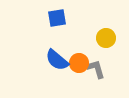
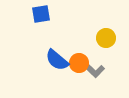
blue square: moved 16 px left, 4 px up
gray L-shape: moved 2 px left, 1 px down; rotated 150 degrees clockwise
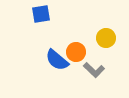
orange circle: moved 3 px left, 11 px up
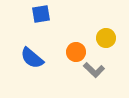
blue semicircle: moved 25 px left, 2 px up
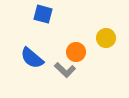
blue square: moved 2 px right; rotated 24 degrees clockwise
gray L-shape: moved 29 px left
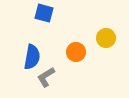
blue square: moved 1 px right, 1 px up
blue semicircle: moved 1 px up; rotated 120 degrees counterclockwise
gray L-shape: moved 19 px left, 7 px down; rotated 105 degrees clockwise
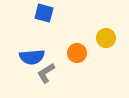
orange circle: moved 1 px right, 1 px down
blue semicircle: rotated 75 degrees clockwise
gray L-shape: moved 4 px up
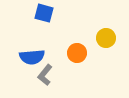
gray L-shape: moved 1 px left, 2 px down; rotated 20 degrees counterclockwise
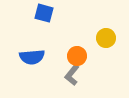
orange circle: moved 3 px down
gray L-shape: moved 27 px right
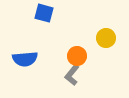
blue semicircle: moved 7 px left, 2 px down
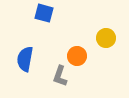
blue semicircle: rotated 105 degrees clockwise
gray L-shape: moved 12 px left, 1 px down; rotated 20 degrees counterclockwise
